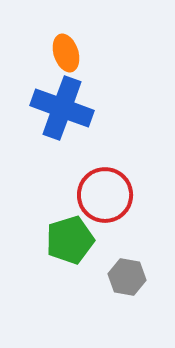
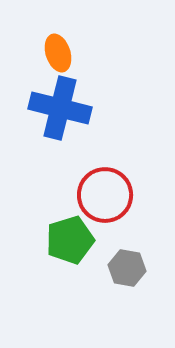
orange ellipse: moved 8 px left
blue cross: moved 2 px left; rotated 6 degrees counterclockwise
gray hexagon: moved 9 px up
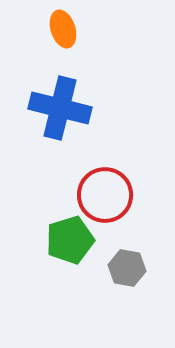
orange ellipse: moved 5 px right, 24 px up
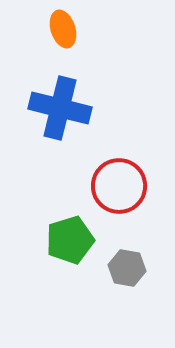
red circle: moved 14 px right, 9 px up
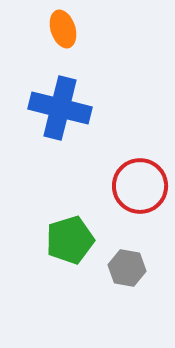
red circle: moved 21 px right
